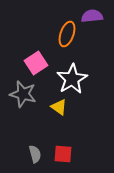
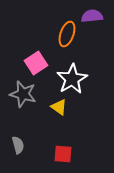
gray semicircle: moved 17 px left, 9 px up
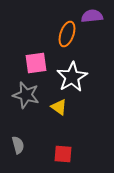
pink square: rotated 25 degrees clockwise
white star: moved 2 px up
gray star: moved 3 px right, 1 px down
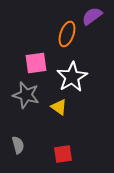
purple semicircle: rotated 30 degrees counterclockwise
red square: rotated 12 degrees counterclockwise
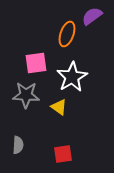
gray star: rotated 12 degrees counterclockwise
gray semicircle: rotated 18 degrees clockwise
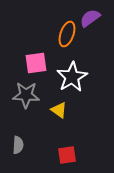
purple semicircle: moved 2 px left, 2 px down
yellow triangle: moved 3 px down
red square: moved 4 px right, 1 px down
